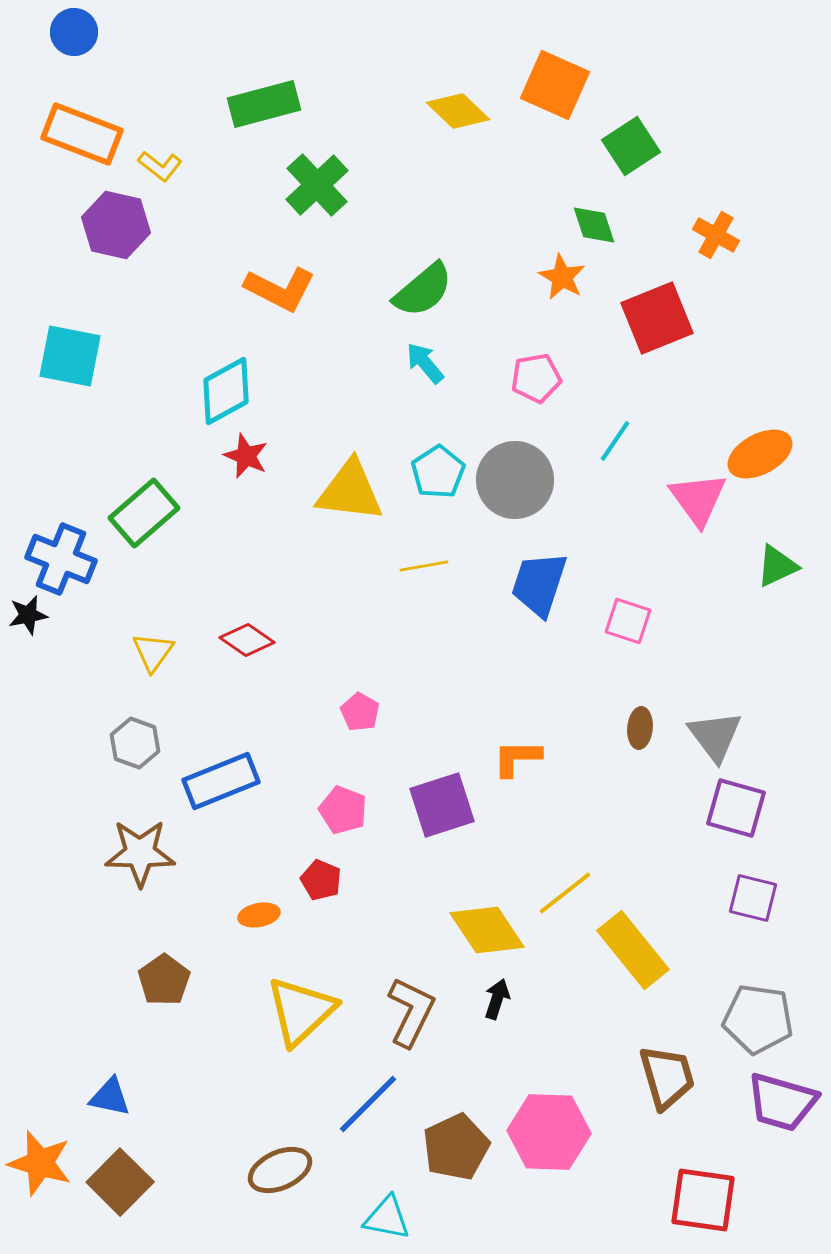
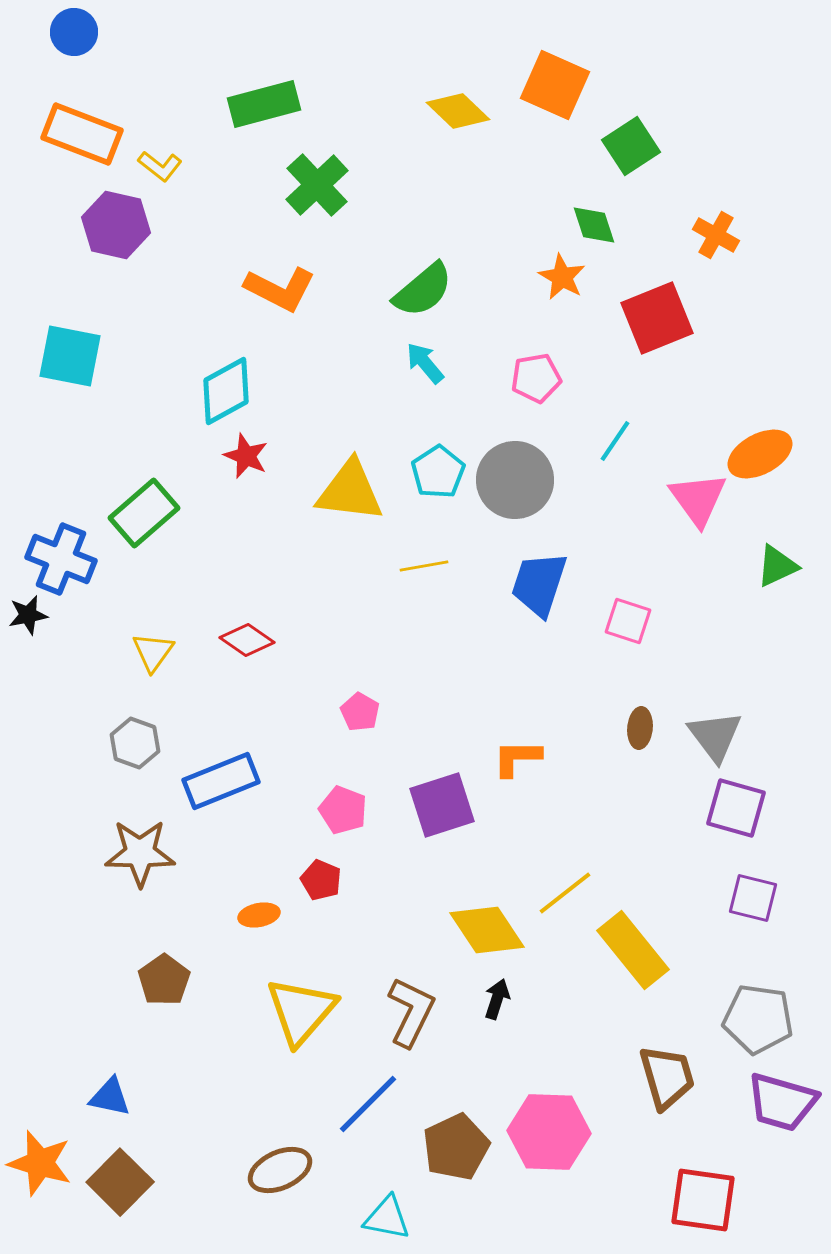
yellow triangle at (301, 1011): rotated 6 degrees counterclockwise
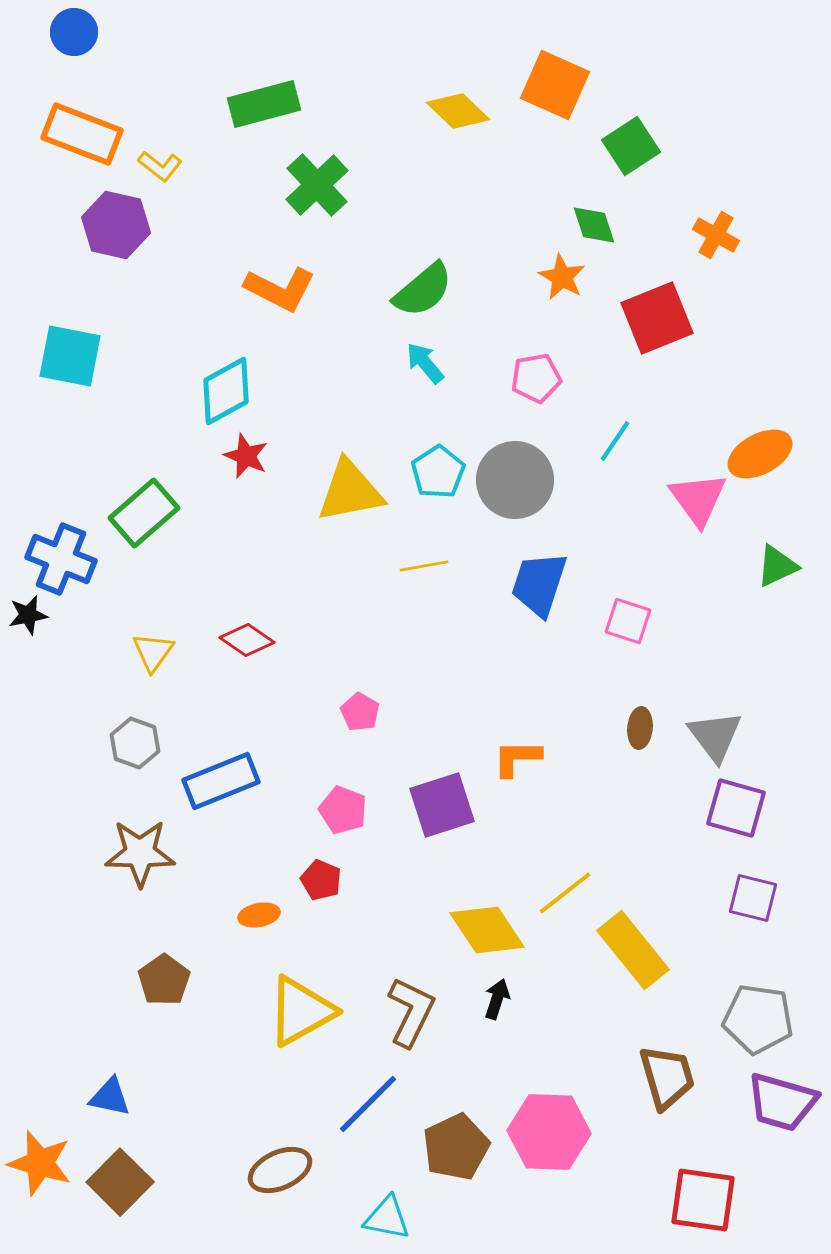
yellow triangle at (350, 491): rotated 18 degrees counterclockwise
yellow triangle at (301, 1011): rotated 20 degrees clockwise
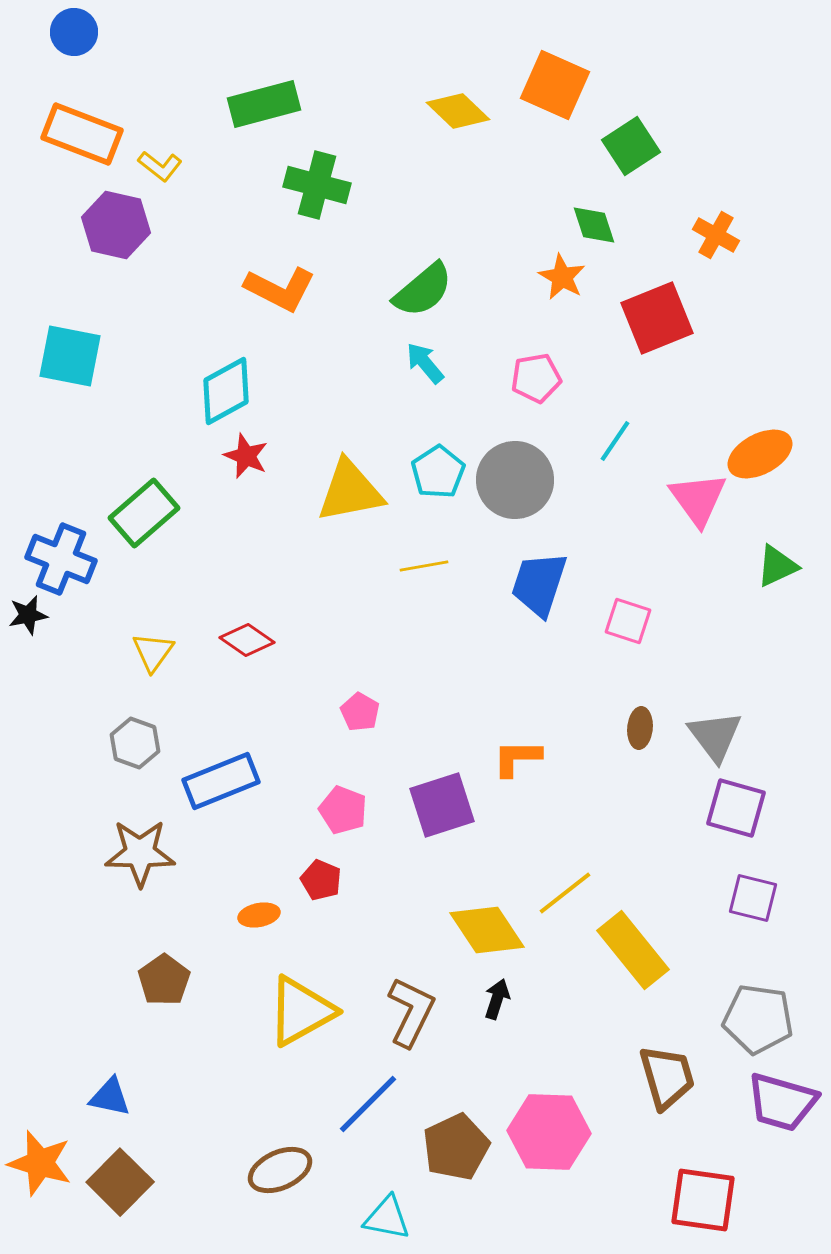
green cross at (317, 185): rotated 32 degrees counterclockwise
